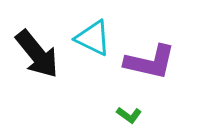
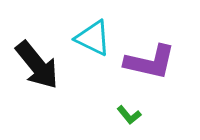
black arrow: moved 11 px down
green L-shape: rotated 15 degrees clockwise
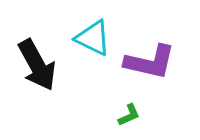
black arrow: rotated 10 degrees clockwise
green L-shape: rotated 75 degrees counterclockwise
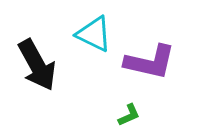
cyan triangle: moved 1 px right, 4 px up
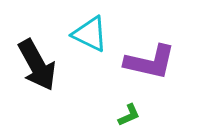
cyan triangle: moved 4 px left
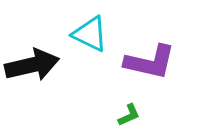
black arrow: moved 5 px left; rotated 74 degrees counterclockwise
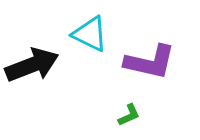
black arrow: rotated 8 degrees counterclockwise
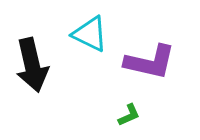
black arrow: rotated 98 degrees clockwise
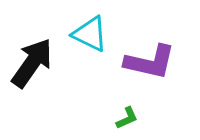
black arrow: moved 2 px up; rotated 132 degrees counterclockwise
green L-shape: moved 2 px left, 3 px down
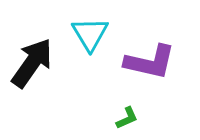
cyan triangle: rotated 33 degrees clockwise
